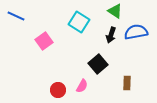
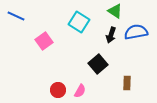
pink semicircle: moved 2 px left, 5 px down
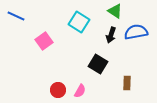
black square: rotated 18 degrees counterclockwise
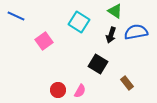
brown rectangle: rotated 40 degrees counterclockwise
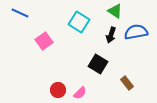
blue line: moved 4 px right, 3 px up
pink semicircle: moved 2 px down; rotated 16 degrees clockwise
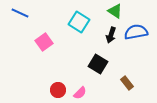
pink square: moved 1 px down
